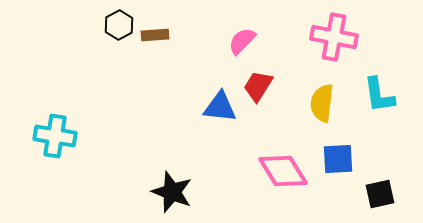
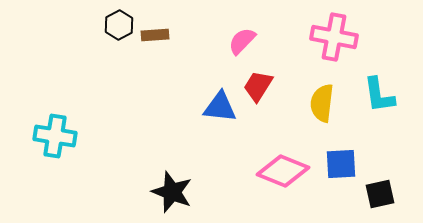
blue square: moved 3 px right, 5 px down
pink diamond: rotated 36 degrees counterclockwise
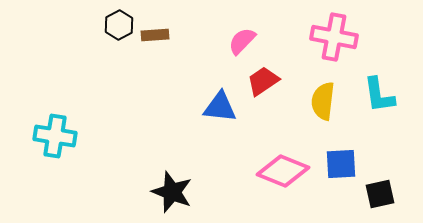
red trapezoid: moved 5 px right, 5 px up; rotated 24 degrees clockwise
yellow semicircle: moved 1 px right, 2 px up
